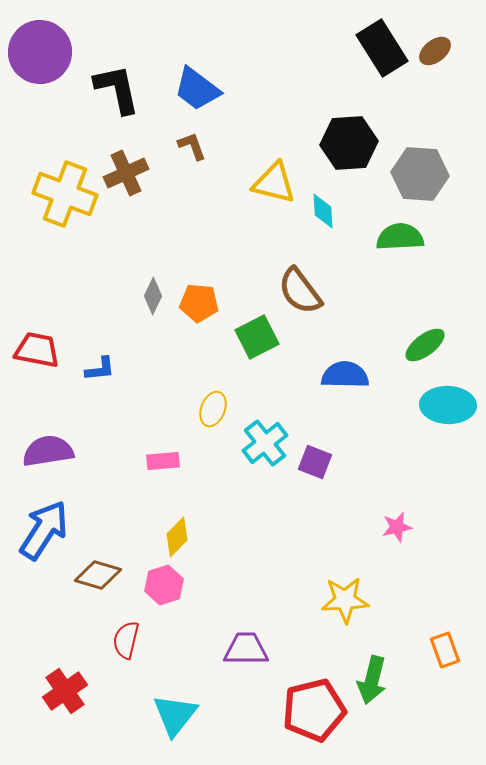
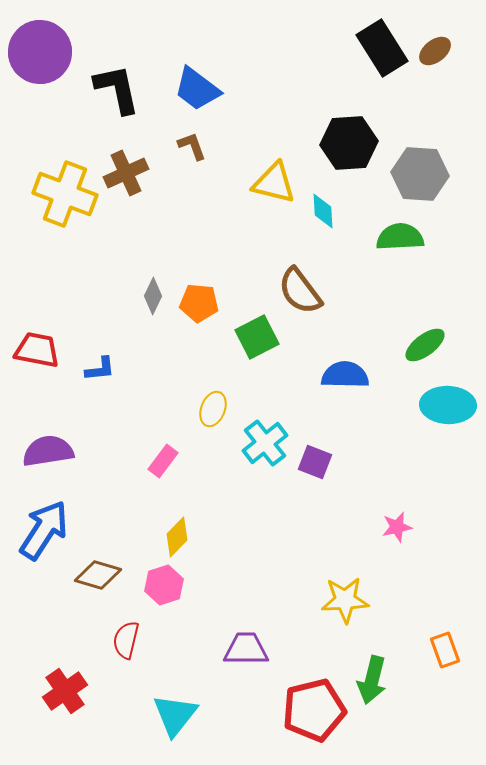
pink rectangle: rotated 48 degrees counterclockwise
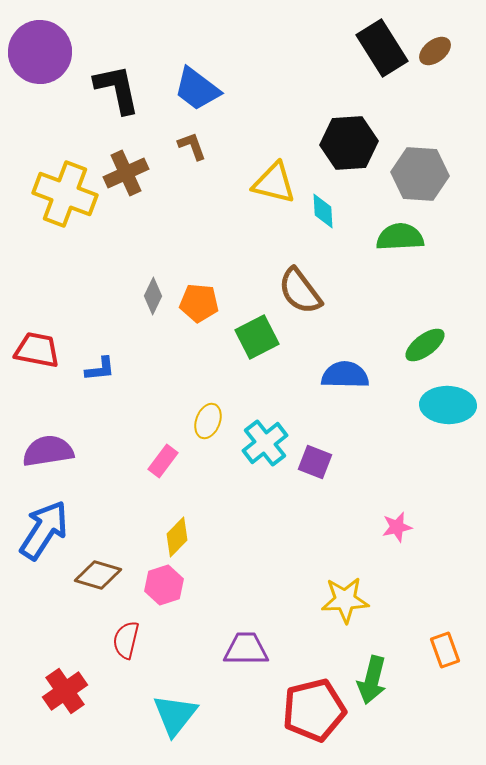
yellow ellipse: moved 5 px left, 12 px down
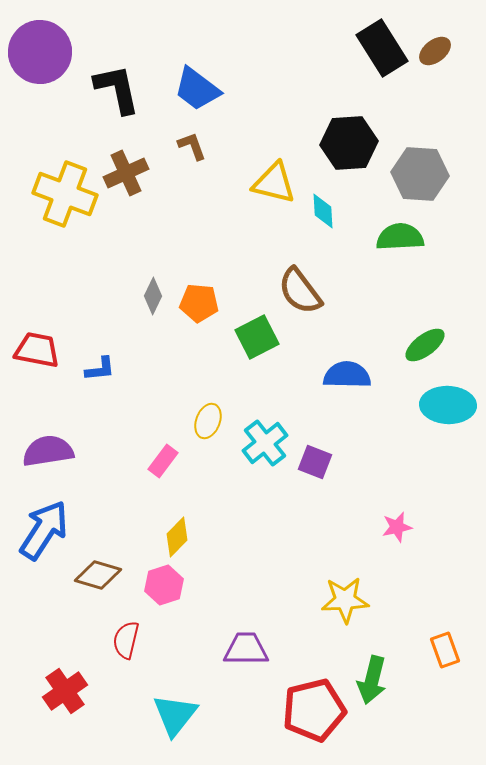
blue semicircle: moved 2 px right
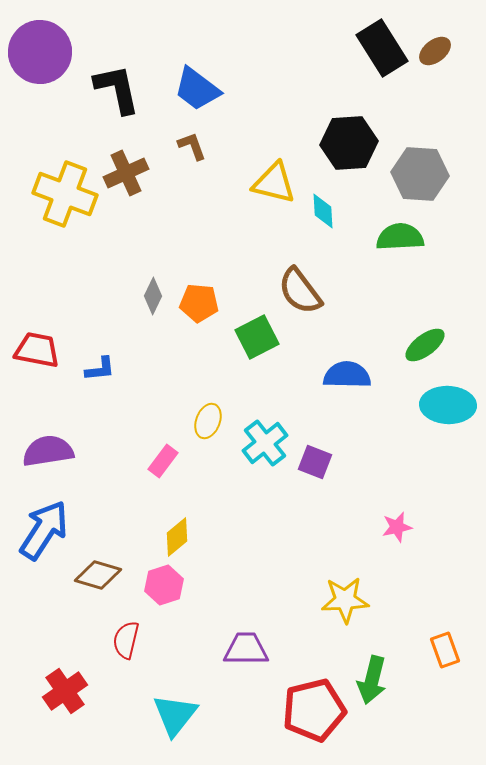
yellow diamond: rotated 6 degrees clockwise
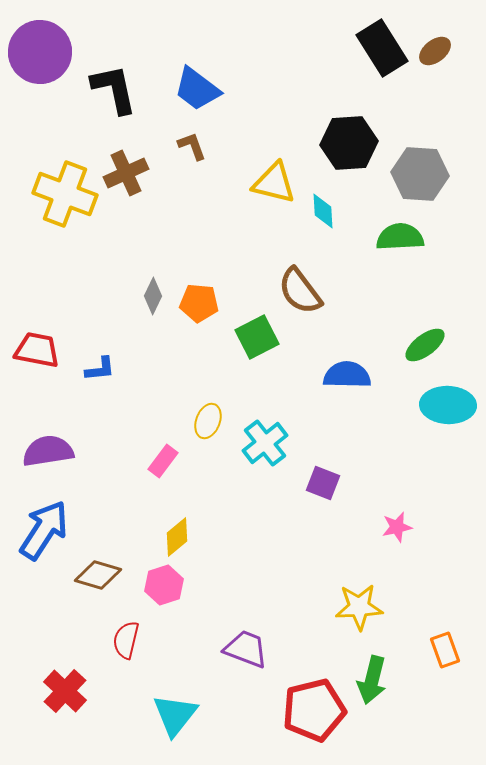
black L-shape: moved 3 px left
purple square: moved 8 px right, 21 px down
yellow star: moved 14 px right, 7 px down
purple trapezoid: rotated 21 degrees clockwise
red cross: rotated 12 degrees counterclockwise
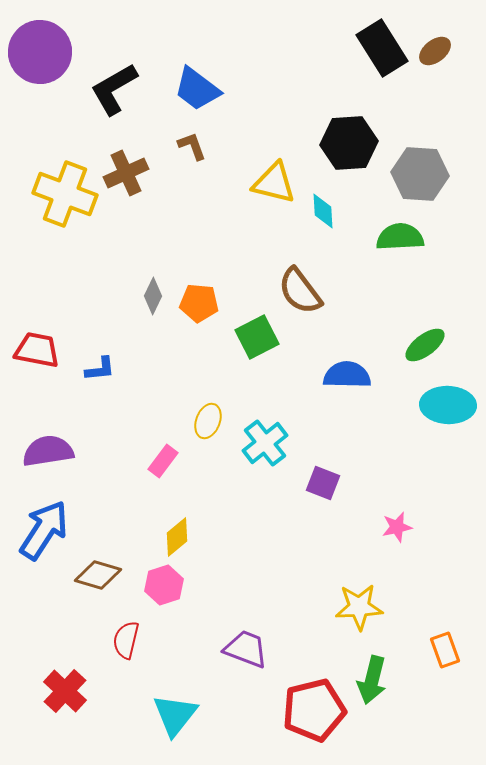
black L-shape: rotated 108 degrees counterclockwise
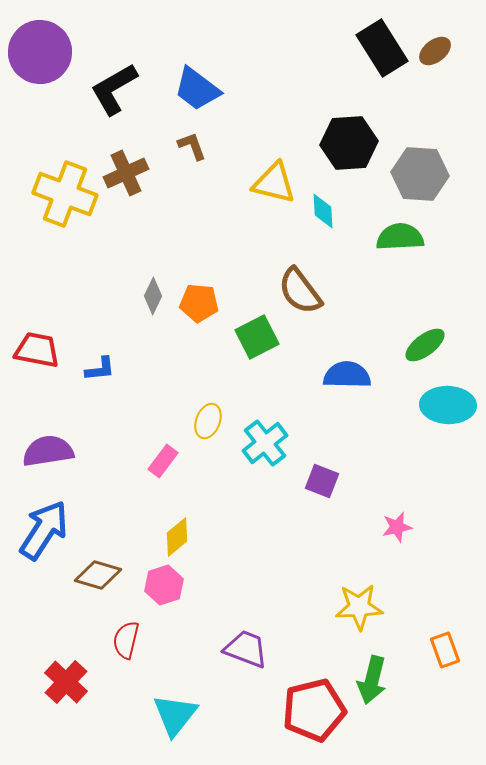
purple square: moved 1 px left, 2 px up
red cross: moved 1 px right, 9 px up
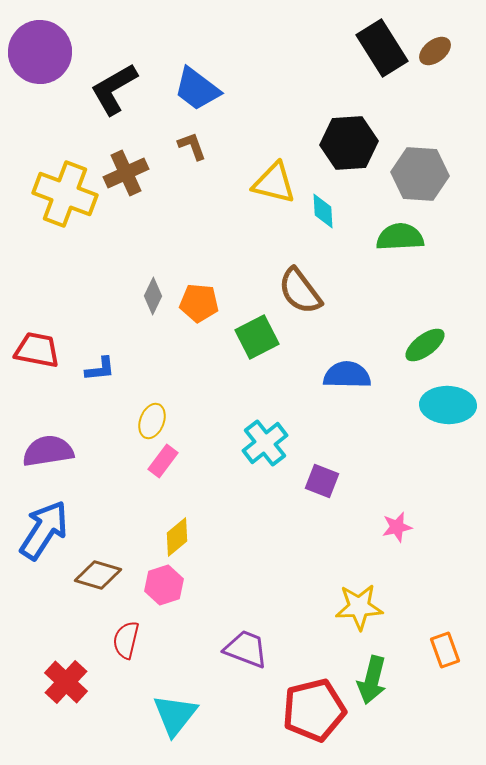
yellow ellipse: moved 56 px left
